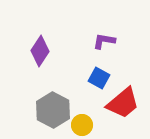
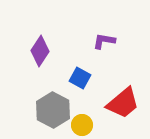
blue square: moved 19 px left
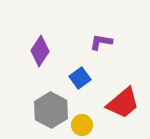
purple L-shape: moved 3 px left, 1 px down
blue square: rotated 25 degrees clockwise
gray hexagon: moved 2 px left
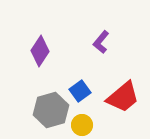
purple L-shape: rotated 60 degrees counterclockwise
blue square: moved 13 px down
red trapezoid: moved 6 px up
gray hexagon: rotated 16 degrees clockwise
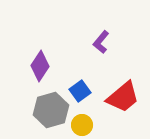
purple diamond: moved 15 px down
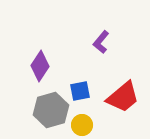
blue square: rotated 25 degrees clockwise
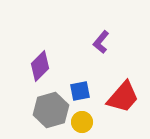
purple diamond: rotated 12 degrees clockwise
red trapezoid: rotated 9 degrees counterclockwise
yellow circle: moved 3 px up
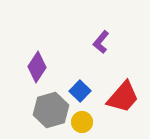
purple diamond: moved 3 px left, 1 px down; rotated 12 degrees counterclockwise
blue square: rotated 35 degrees counterclockwise
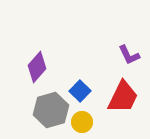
purple L-shape: moved 28 px right, 13 px down; rotated 65 degrees counterclockwise
purple diamond: rotated 8 degrees clockwise
red trapezoid: rotated 15 degrees counterclockwise
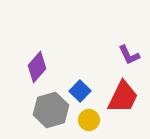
yellow circle: moved 7 px right, 2 px up
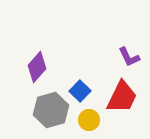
purple L-shape: moved 2 px down
red trapezoid: moved 1 px left
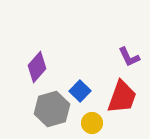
red trapezoid: rotated 6 degrees counterclockwise
gray hexagon: moved 1 px right, 1 px up
yellow circle: moved 3 px right, 3 px down
